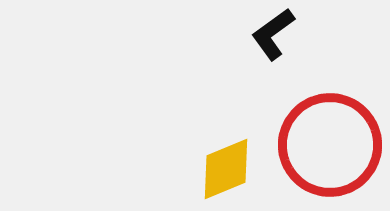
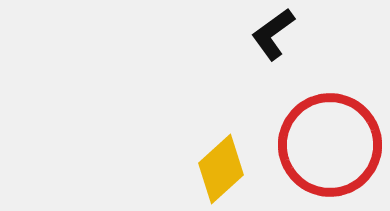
yellow diamond: moved 5 px left; rotated 20 degrees counterclockwise
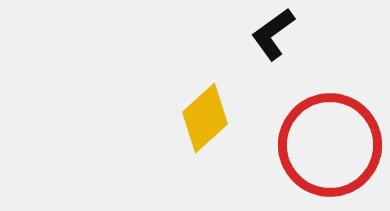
yellow diamond: moved 16 px left, 51 px up
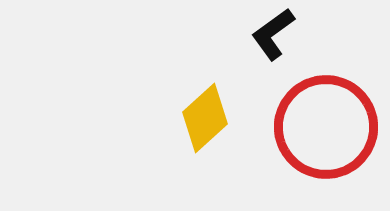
red circle: moved 4 px left, 18 px up
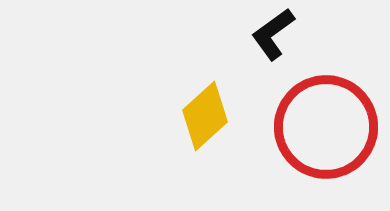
yellow diamond: moved 2 px up
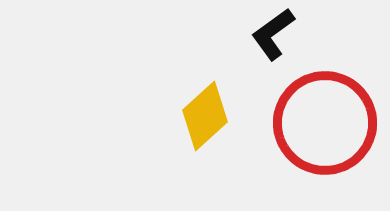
red circle: moved 1 px left, 4 px up
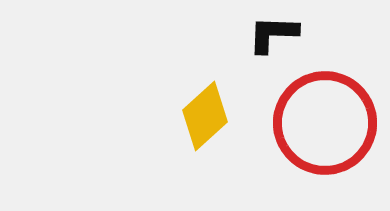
black L-shape: rotated 38 degrees clockwise
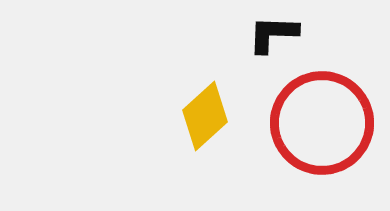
red circle: moved 3 px left
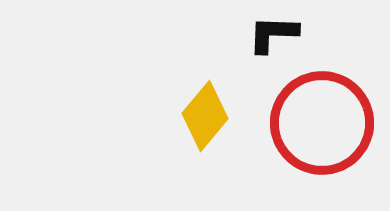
yellow diamond: rotated 8 degrees counterclockwise
